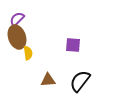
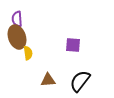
purple semicircle: rotated 49 degrees counterclockwise
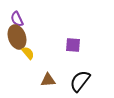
purple semicircle: rotated 21 degrees counterclockwise
yellow semicircle: rotated 32 degrees counterclockwise
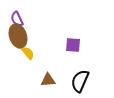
brown ellipse: moved 1 px right, 1 px up
black semicircle: rotated 15 degrees counterclockwise
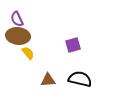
brown ellipse: rotated 65 degrees counterclockwise
purple square: rotated 21 degrees counterclockwise
black semicircle: moved 2 px up; rotated 80 degrees clockwise
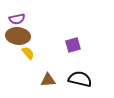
purple semicircle: rotated 77 degrees counterclockwise
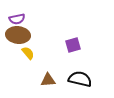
brown ellipse: moved 1 px up
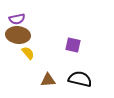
purple square: rotated 28 degrees clockwise
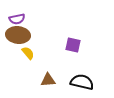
black semicircle: moved 2 px right, 3 px down
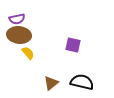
brown ellipse: moved 1 px right
brown triangle: moved 3 px right, 3 px down; rotated 35 degrees counterclockwise
